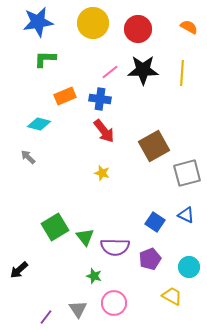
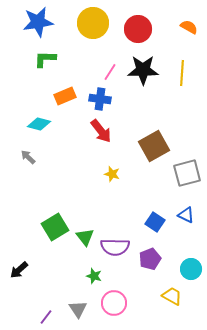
pink line: rotated 18 degrees counterclockwise
red arrow: moved 3 px left
yellow star: moved 10 px right, 1 px down
cyan circle: moved 2 px right, 2 px down
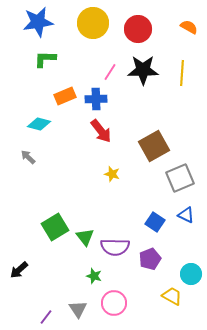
blue cross: moved 4 px left; rotated 10 degrees counterclockwise
gray square: moved 7 px left, 5 px down; rotated 8 degrees counterclockwise
cyan circle: moved 5 px down
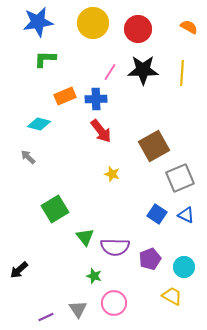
blue square: moved 2 px right, 8 px up
green square: moved 18 px up
cyan circle: moved 7 px left, 7 px up
purple line: rotated 28 degrees clockwise
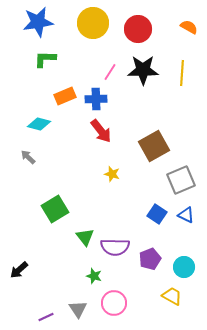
gray square: moved 1 px right, 2 px down
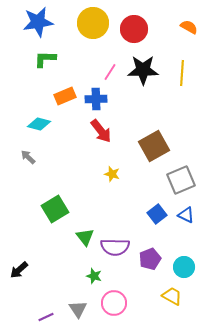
red circle: moved 4 px left
blue square: rotated 18 degrees clockwise
